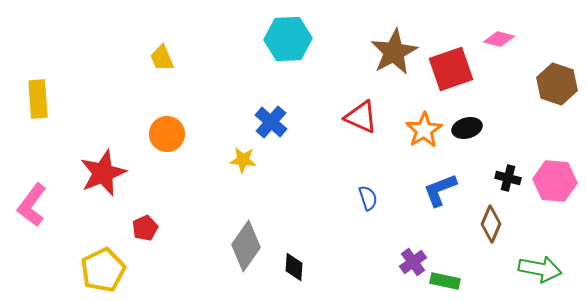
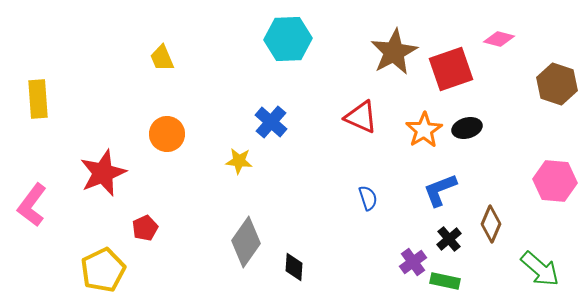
yellow star: moved 4 px left, 1 px down
black cross: moved 59 px left, 61 px down; rotated 35 degrees clockwise
gray diamond: moved 4 px up
green arrow: rotated 30 degrees clockwise
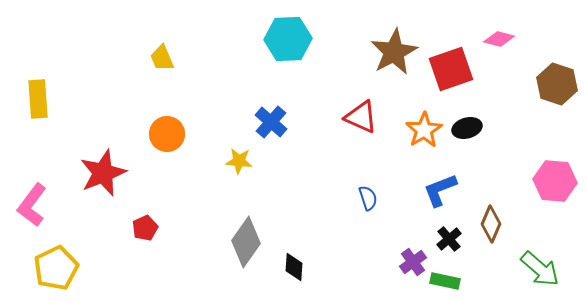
yellow pentagon: moved 47 px left, 2 px up
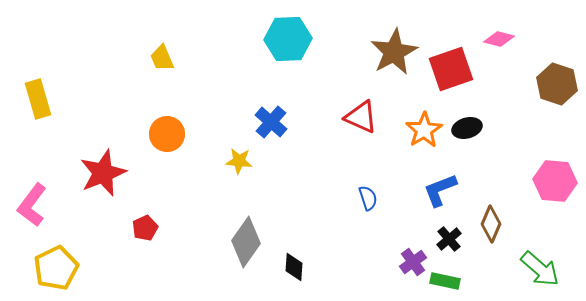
yellow rectangle: rotated 12 degrees counterclockwise
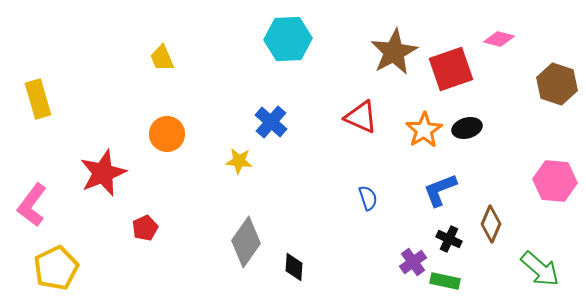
black cross: rotated 25 degrees counterclockwise
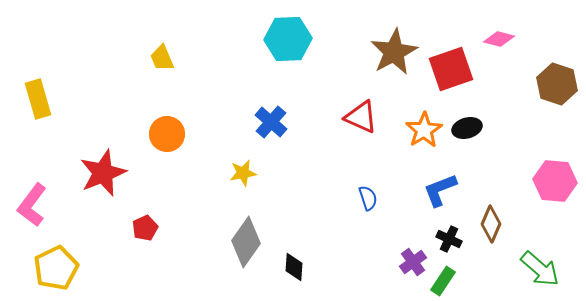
yellow star: moved 4 px right, 12 px down; rotated 16 degrees counterclockwise
green rectangle: moved 2 px left; rotated 68 degrees counterclockwise
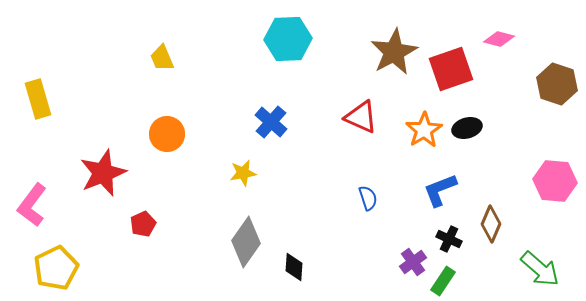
red pentagon: moved 2 px left, 4 px up
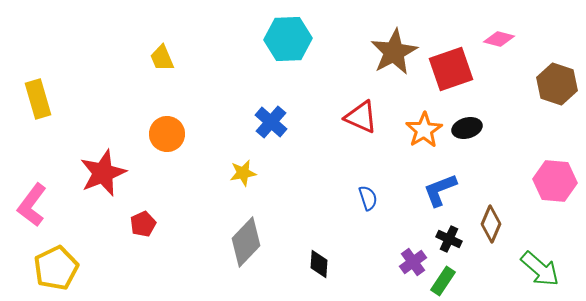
gray diamond: rotated 9 degrees clockwise
black diamond: moved 25 px right, 3 px up
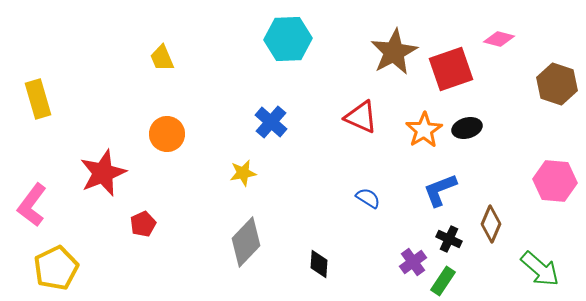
blue semicircle: rotated 40 degrees counterclockwise
